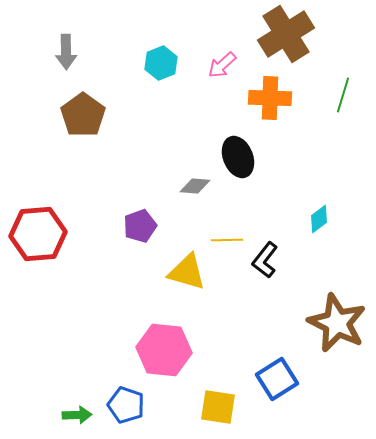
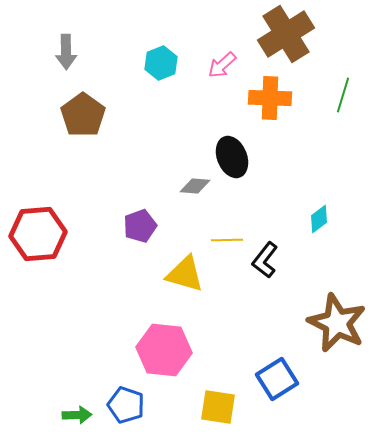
black ellipse: moved 6 px left
yellow triangle: moved 2 px left, 2 px down
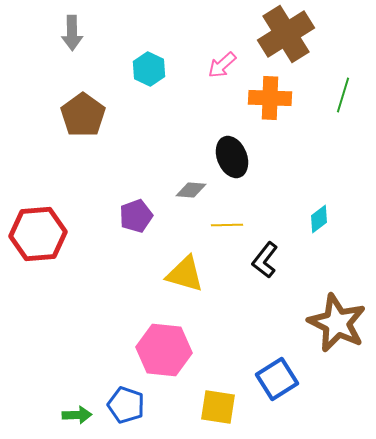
gray arrow: moved 6 px right, 19 px up
cyan hexagon: moved 12 px left, 6 px down; rotated 12 degrees counterclockwise
gray diamond: moved 4 px left, 4 px down
purple pentagon: moved 4 px left, 10 px up
yellow line: moved 15 px up
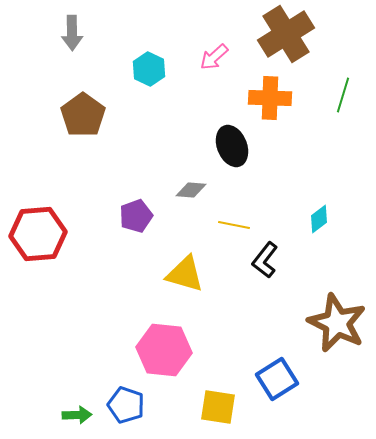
pink arrow: moved 8 px left, 8 px up
black ellipse: moved 11 px up
yellow line: moved 7 px right; rotated 12 degrees clockwise
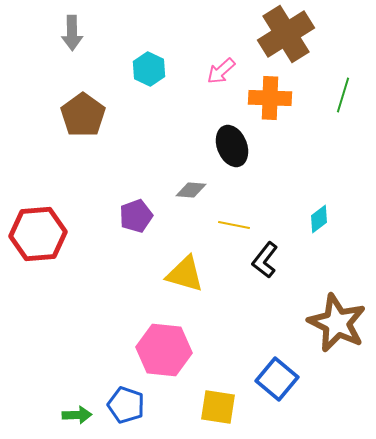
pink arrow: moved 7 px right, 14 px down
blue square: rotated 18 degrees counterclockwise
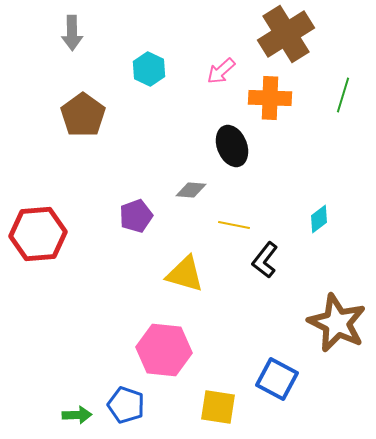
blue square: rotated 12 degrees counterclockwise
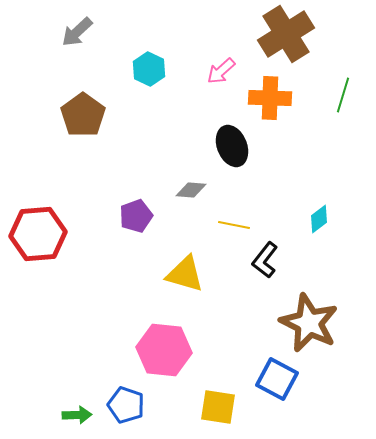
gray arrow: moved 5 px right, 1 px up; rotated 48 degrees clockwise
brown star: moved 28 px left
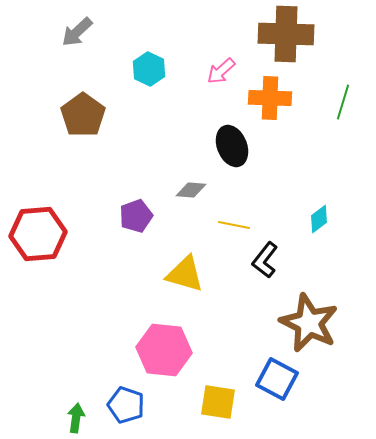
brown cross: rotated 34 degrees clockwise
green line: moved 7 px down
yellow square: moved 5 px up
green arrow: moved 1 px left, 3 px down; rotated 80 degrees counterclockwise
